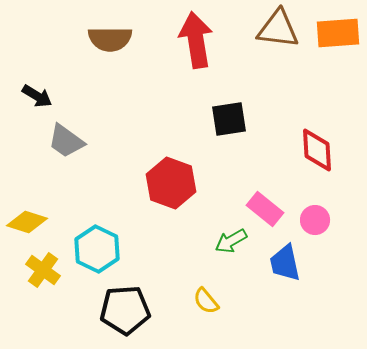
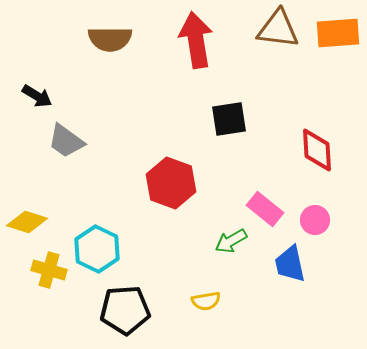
blue trapezoid: moved 5 px right, 1 px down
yellow cross: moved 6 px right; rotated 20 degrees counterclockwise
yellow semicircle: rotated 60 degrees counterclockwise
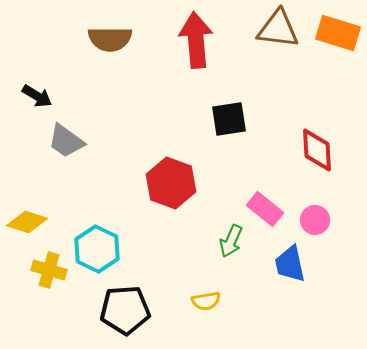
orange rectangle: rotated 21 degrees clockwise
red arrow: rotated 4 degrees clockwise
green arrow: rotated 36 degrees counterclockwise
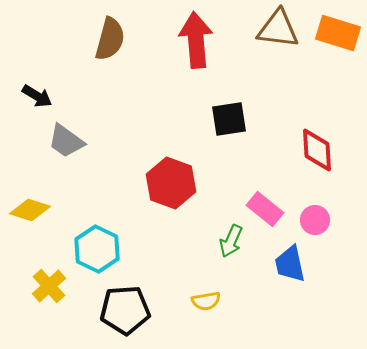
brown semicircle: rotated 75 degrees counterclockwise
yellow diamond: moved 3 px right, 12 px up
yellow cross: moved 16 px down; rotated 32 degrees clockwise
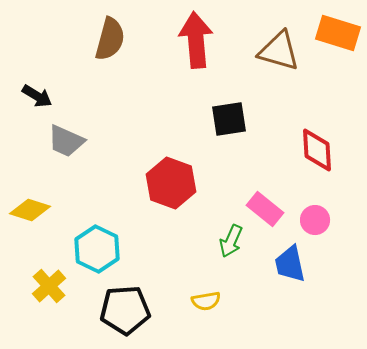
brown triangle: moved 1 px right, 22 px down; rotated 9 degrees clockwise
gray trapezoid: rotated 12 degrees counterclockwise
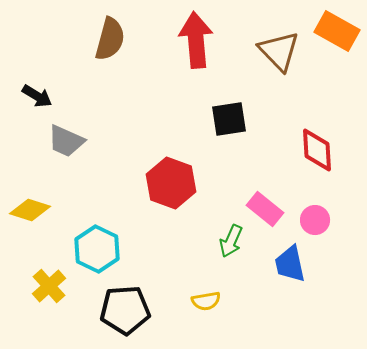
orange rectangle: moved 1 px left, 2 px up; rotated 12 degrees clockwise
brown triangle: rotated 30 degrees clockwise
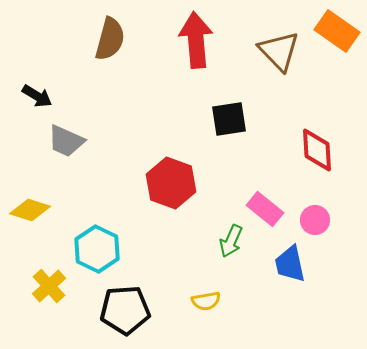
orange rectangle: rotated 6 degrees clockwise
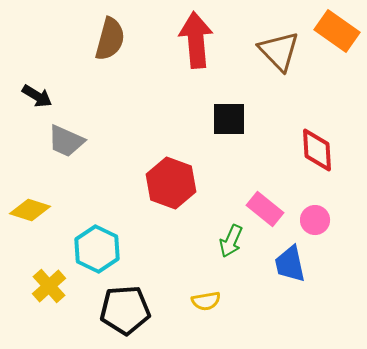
black square: rotated 9 degrees clockwise
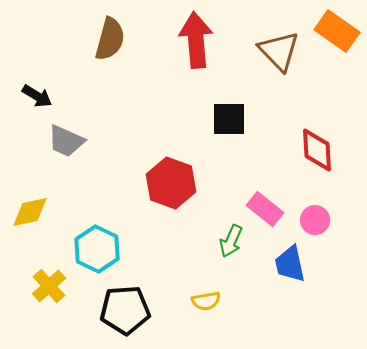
yellow diamond: moved 2 px down; rotated 30 degrees counterclockwise
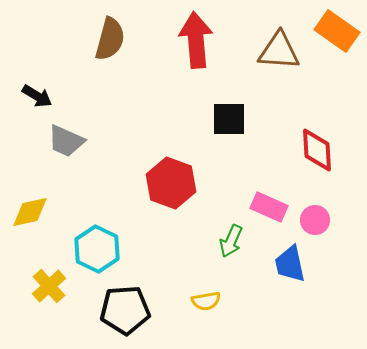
brown triangle: rotated 42 degrees counterclockwise
pink rectangle: moved 4 px right, 2 px up; rotated 15 degrees counterclockwise
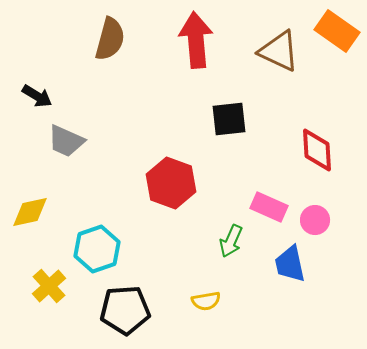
brown triangle: rotated 21 degrees clockwise
black square: rotated 6 degrees counterclockwise
cyan hexagon: rotated 15 degrees clockwise
